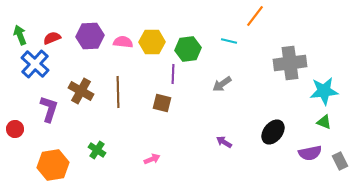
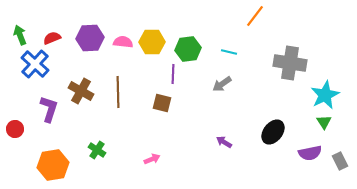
purple hexagon: moved 2 px down
cyan line: moved 11 px down
gray cross: rotated 16 degrees clockwise
cyan star: moved 1 px right, 4 px down; rotated 20 degrees counterclockwise
green triangle: rotated 35 degrees clockwise
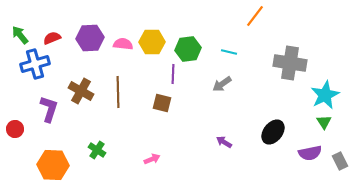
green arrow: rotated 18 degrees counterclockwise
pink semicircle: moved 2 px down
blue cross: rotated 32 degrees clockwise
orange hexagon: rotated 12 degrees clockwise
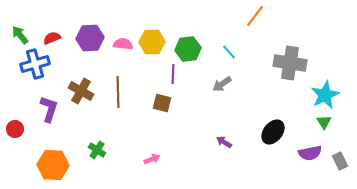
cyan line: rotated 35 degrees clockwise
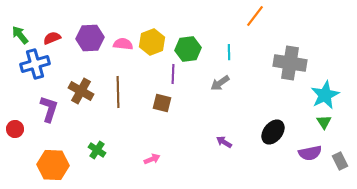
yellow hexagon: rotated 20 degrees counterclockwise
cyan line: rotated 42 degrees clockwise
gray arrow: moved 2 px left, 1 px up
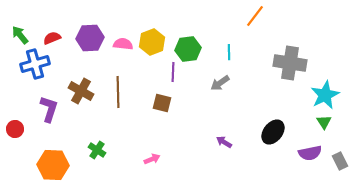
purple line: moved 2 px up
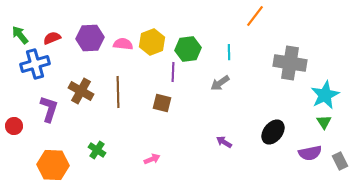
red circle: moved 1 px left, 3 px up
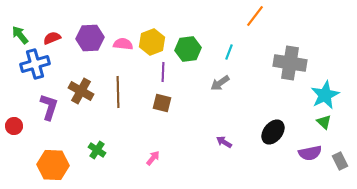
cyan line: rotated 21 degrees clockwise
purple line: moved 10 px left
purple L-shape: moved 2 px up
green triangle: rotated 14 degrees counterclockwise
pink arrow: moved 1 px right, 1 px up; rotated 28 degrees counterclockwise
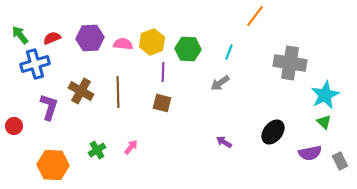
green hexagon: rotated 10 degrees clockwise
green cross: rotated 24 degrees clockwise
pink arrow: moved 22 px left, 11 px up
